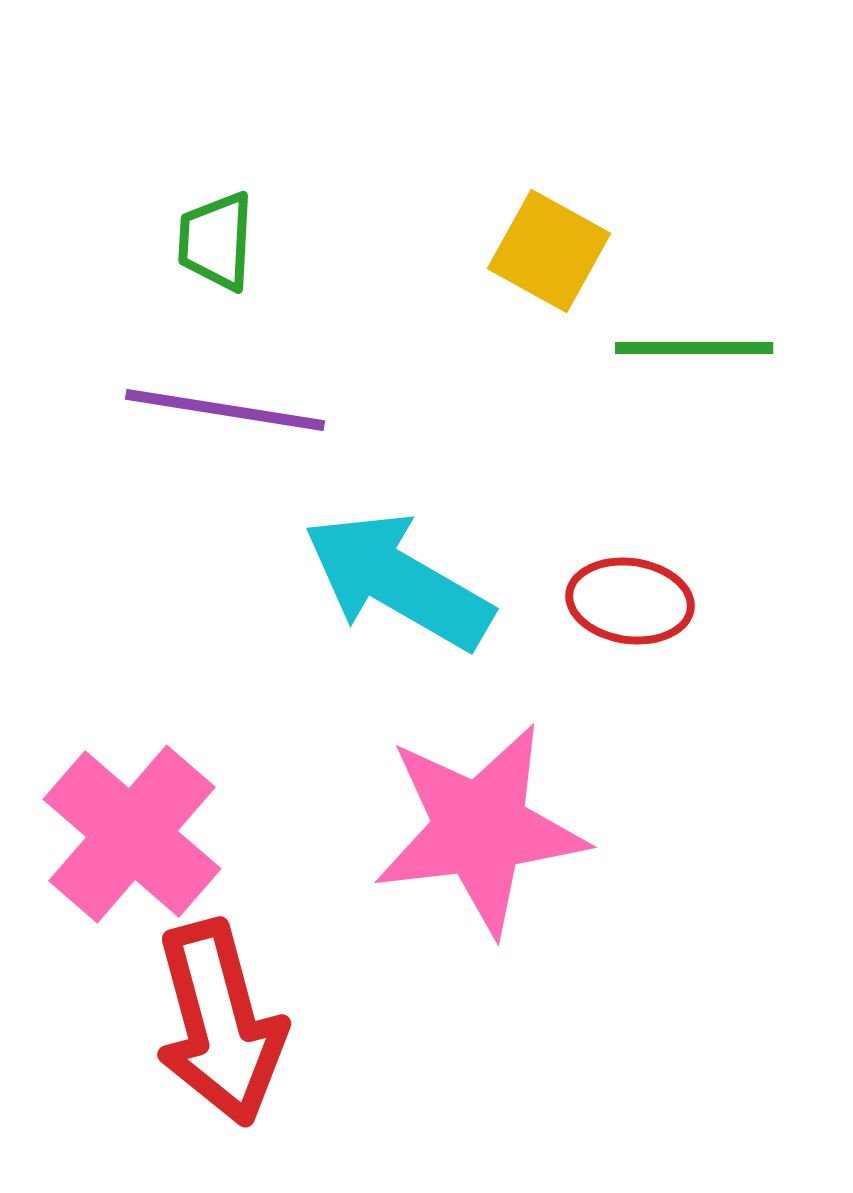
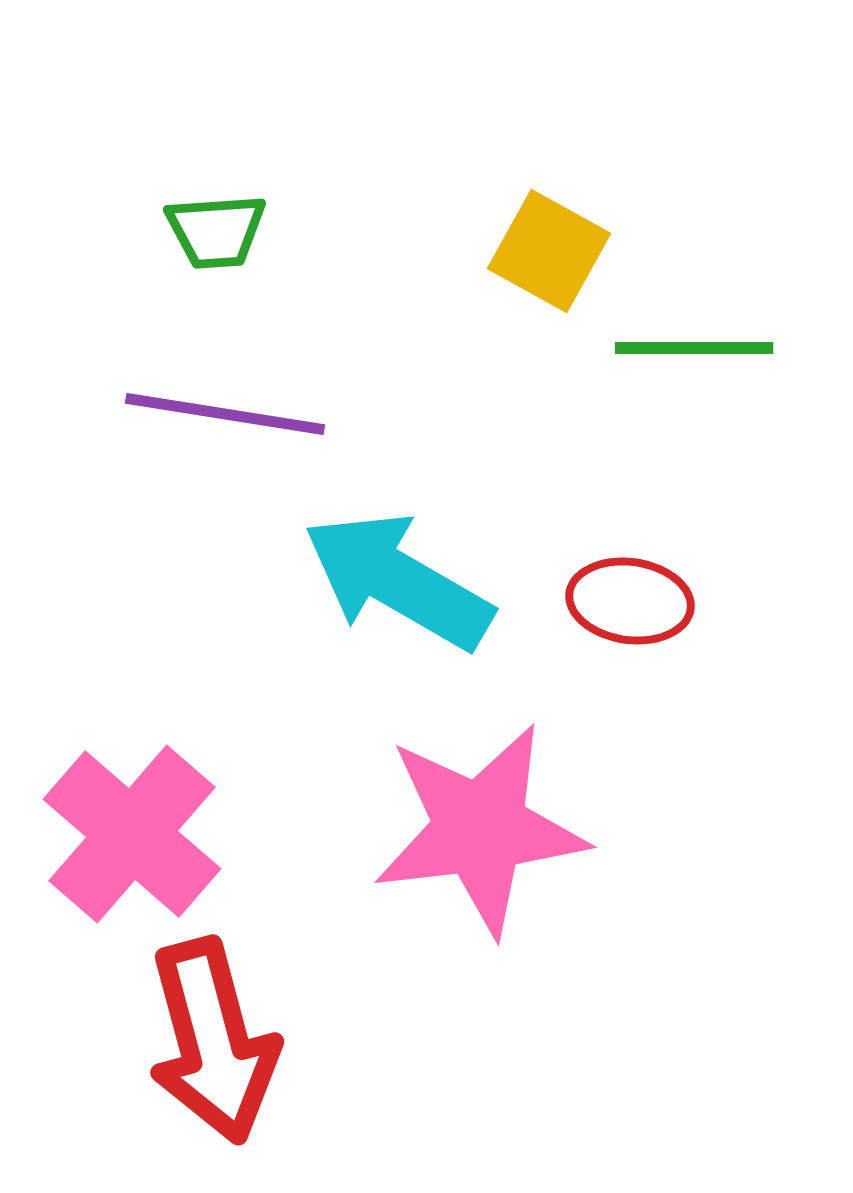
green trapezoid: moved 10 px up; rotated 97 degrees counterclockwise
purple line: moved 4 px down
red arrow: moved 7 px left, 18 px down
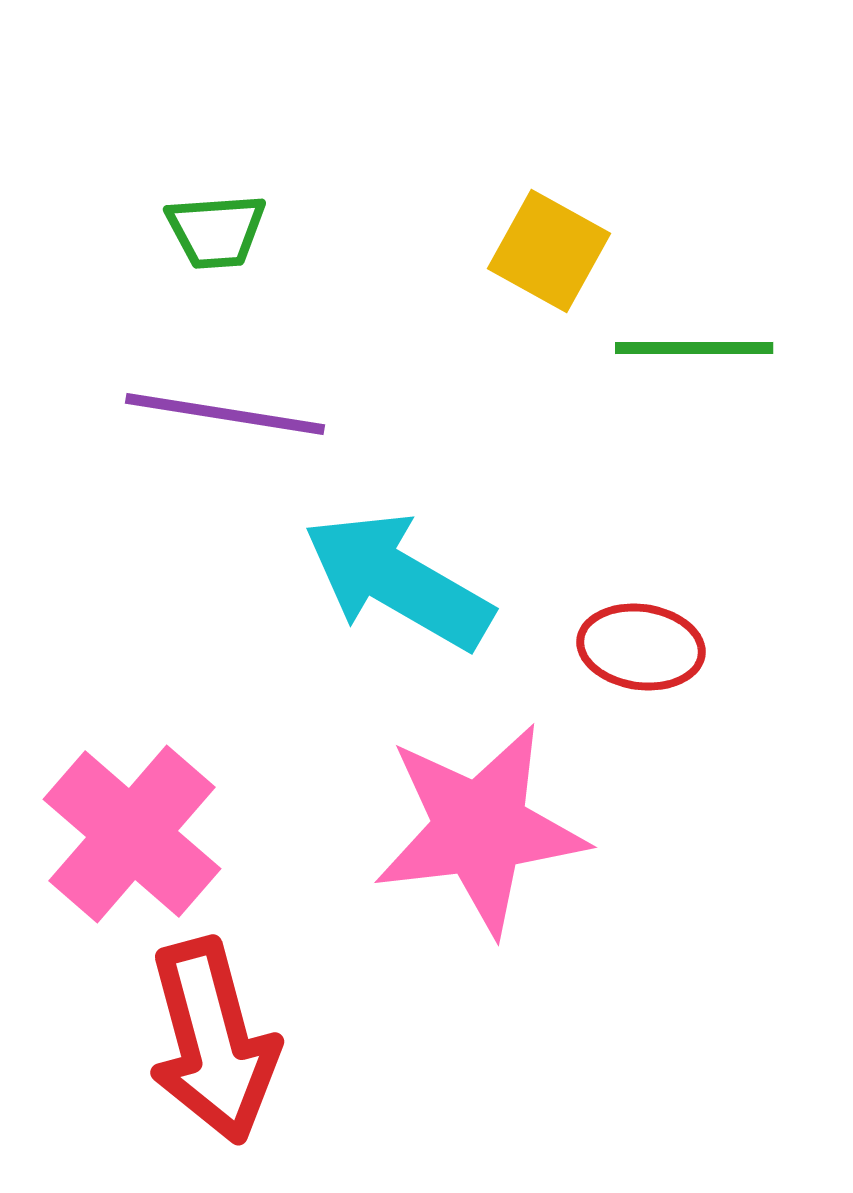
red ellipse: moved 11 px right, 46 px down
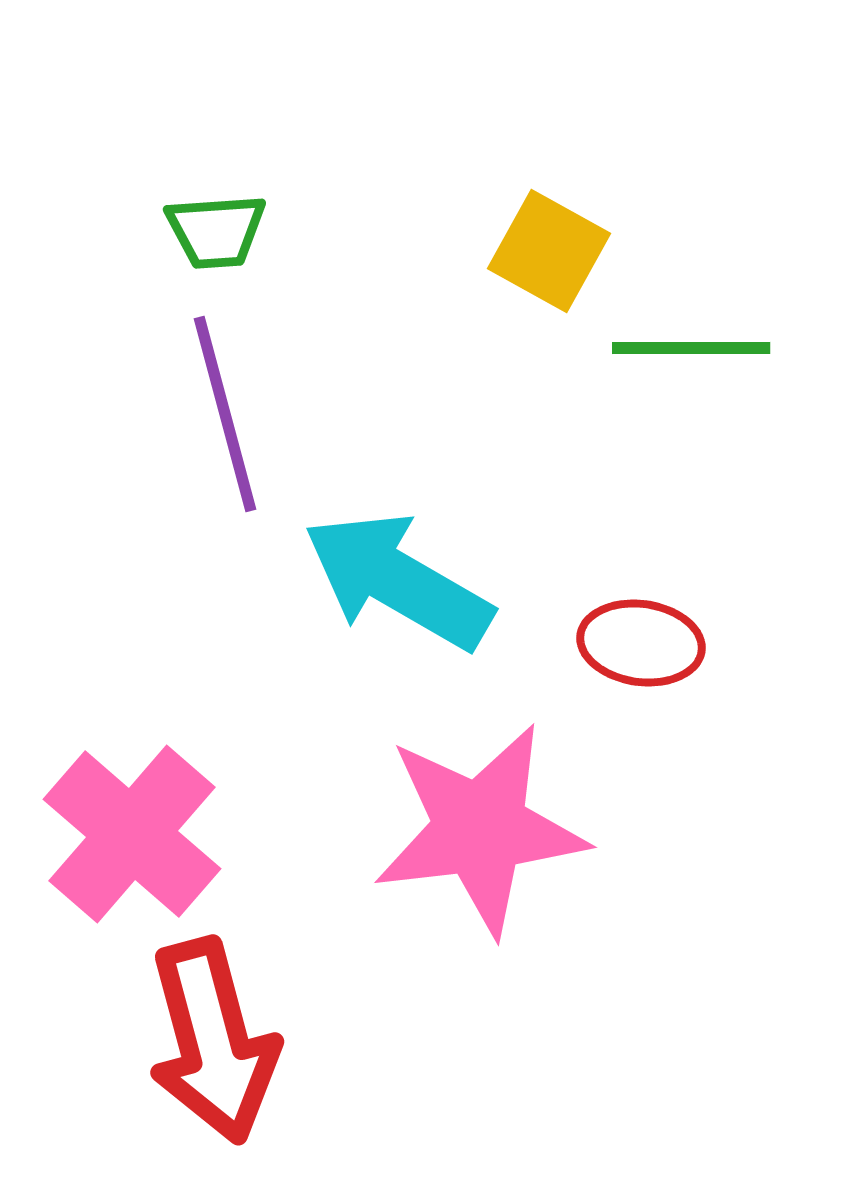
green line: moved 3 px left
purple line: rotated 66 degrees clockwise
red ellipse: moved 4 px up
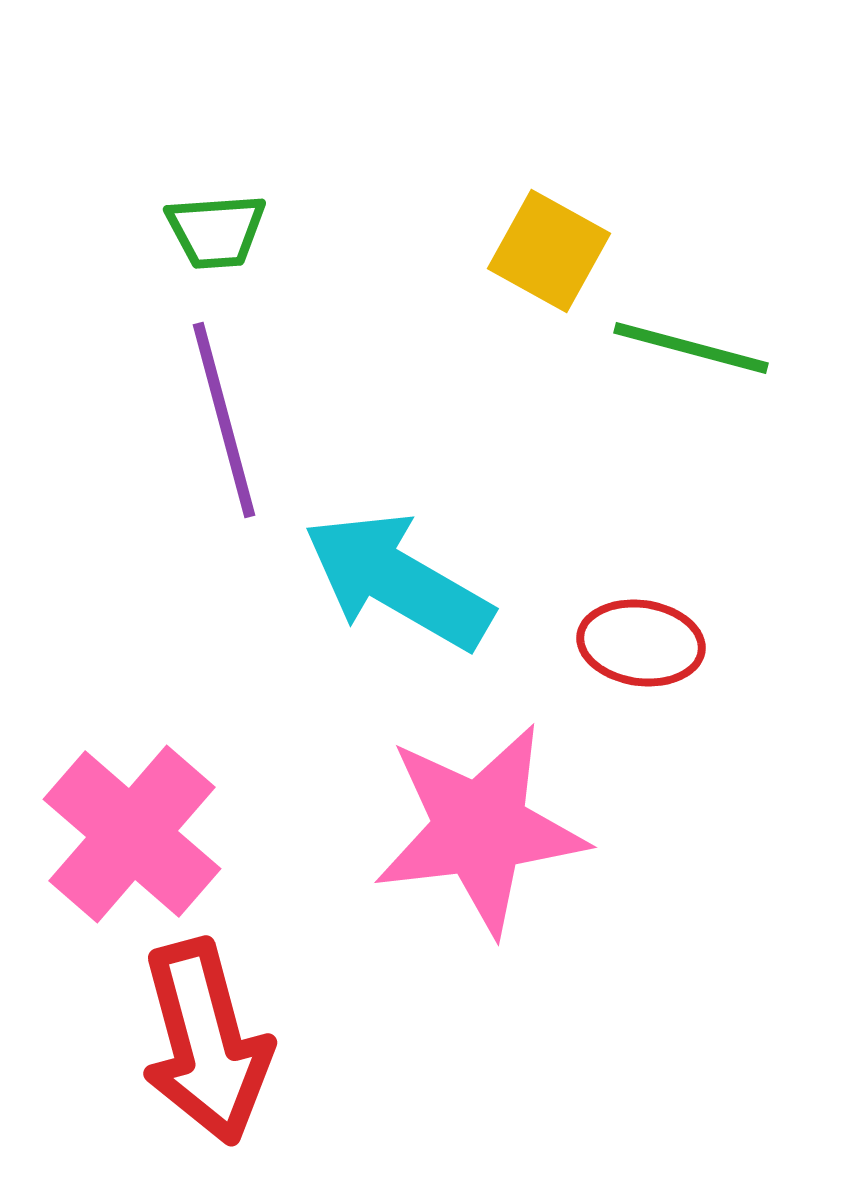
green line: rotated 15 degrees clockwise
purple line: moved 1 px left, 6 px down
red arrow: moved 7 px left, 1 px down
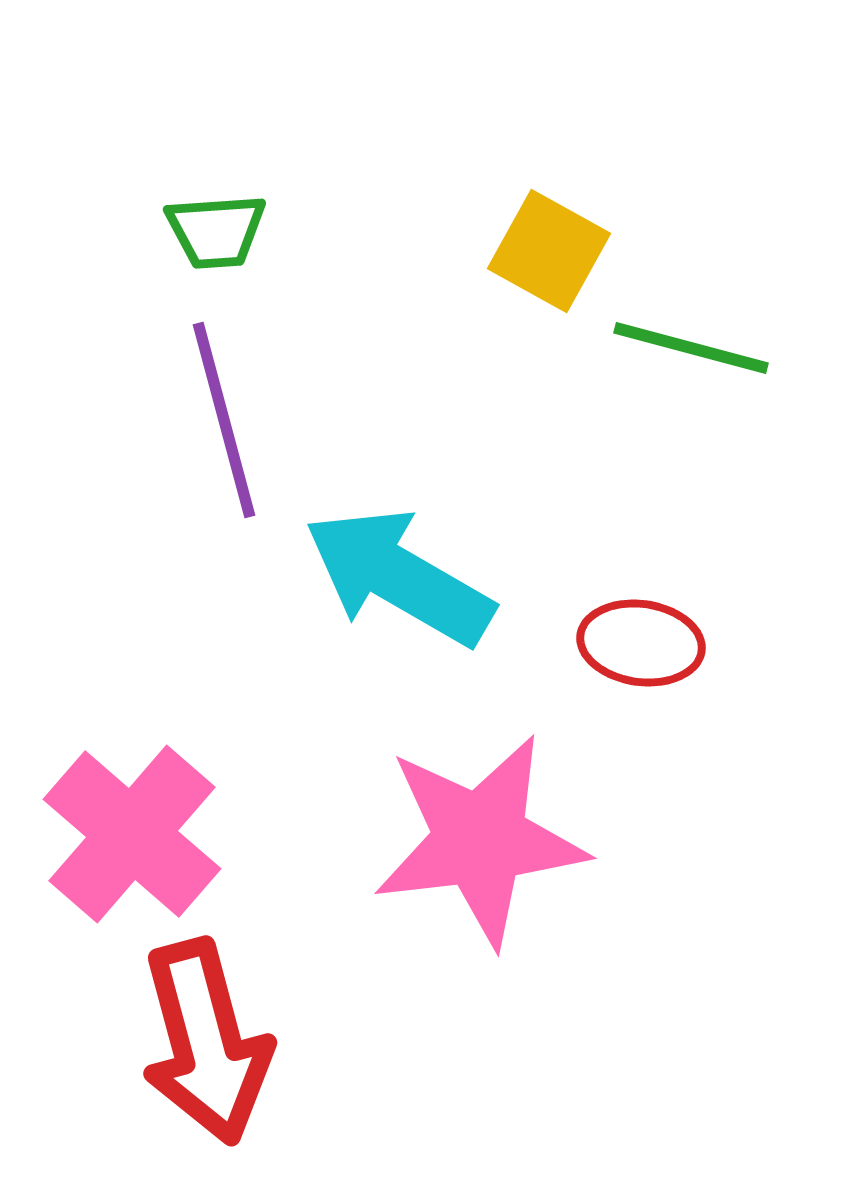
cyan arrow: moved 1 px right, 4 px up
pink star: moved 11 px down
